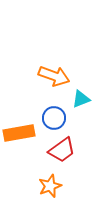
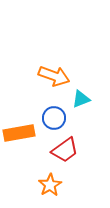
red trapezoid: moved 3 px right
orange star: moved 1 px up; rotated 10 degrees counterclockwise
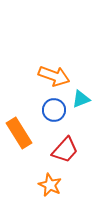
blue circle: moved 8 px up
orange rectangle: rotated 68 degrees clockwise
red trapezoid: rotated 12 degrees counterclockwise
orange star: rotated 15 degrees counterclockwise
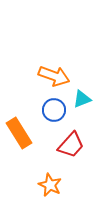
cyan triangle: moved 1 px right
red trapezoid: moved 6 px right, 5 px up
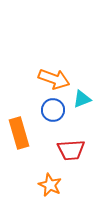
orange arrow: moved 3 px down
blue circle: moved 1 px left
orange rectangle: rotated 16 degrees clockwise
red trapezoid: moved 5 px down; rotated 44 degrees clockwise
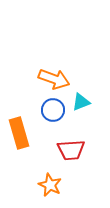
cyan triangle: moved 1 px left, 3 px down
